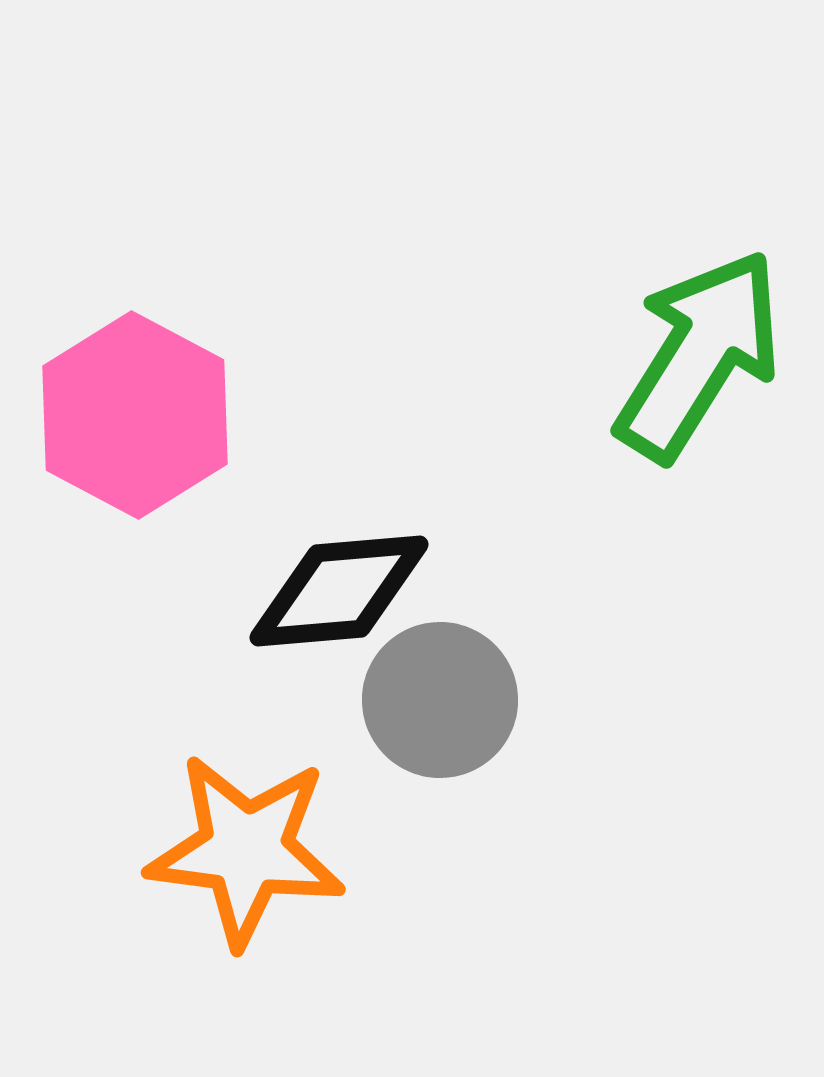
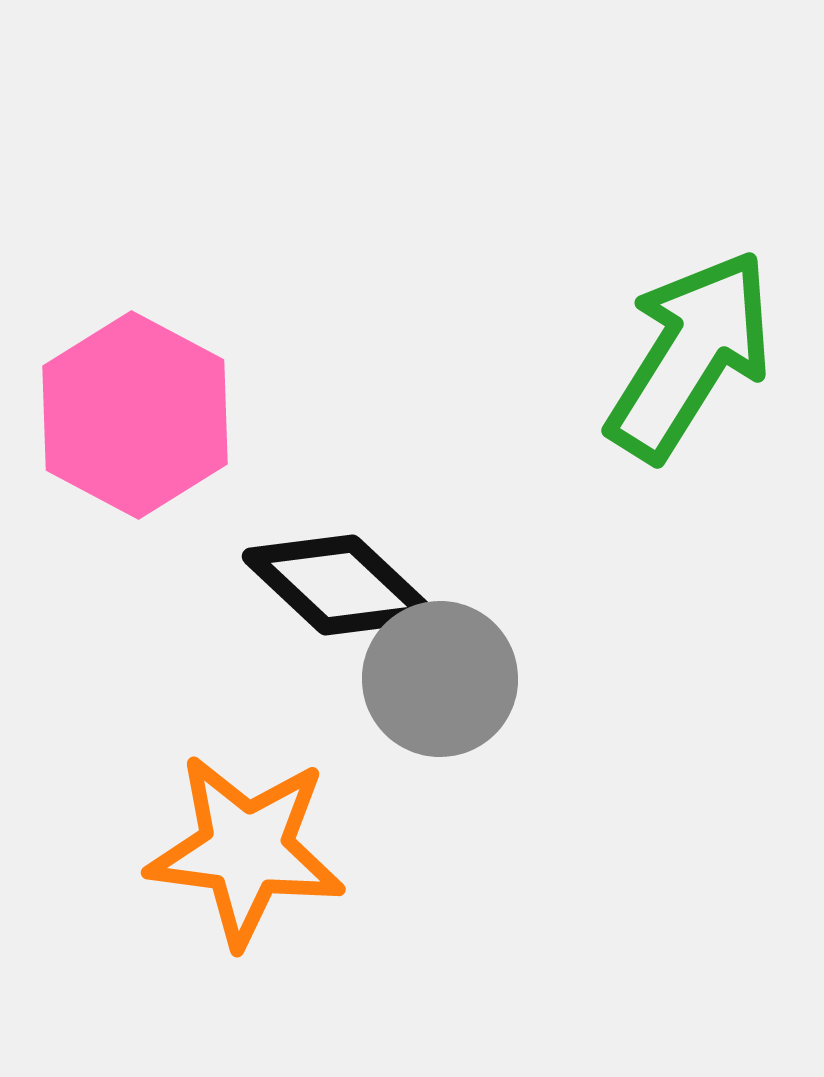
green arrow: moved 9 px left
black diamond: moved 6 px up; rotated 48 degrees clockwise
gray circle: moved 21 px up
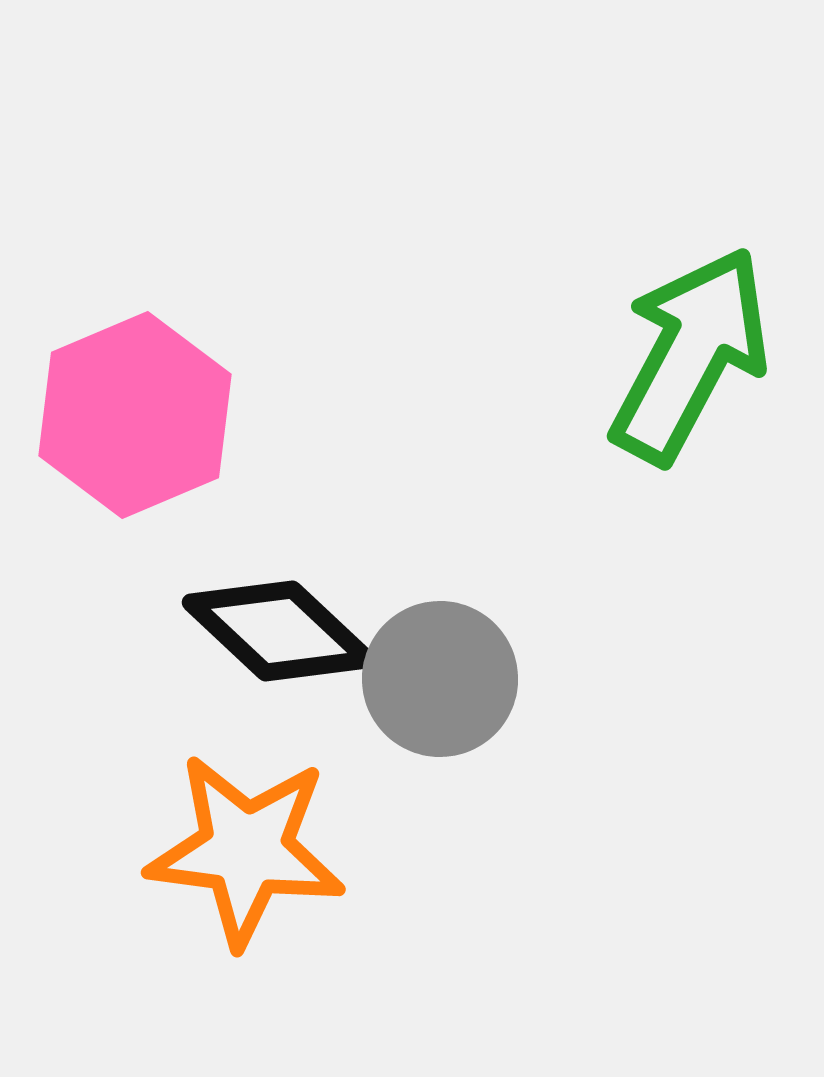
green arrow: rotated 4 degrees counterclockwise
pink hexagon: rotated 9 degrees clockwise
black diamond: moved 60 px left, 46 px down
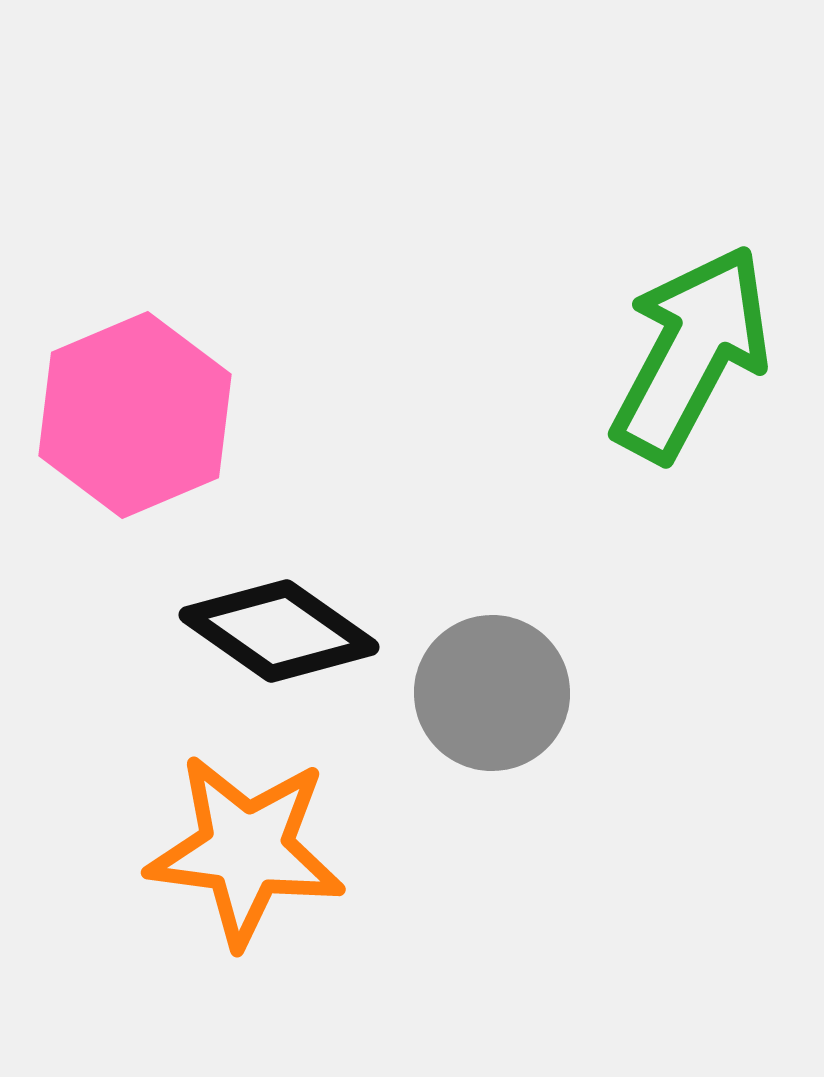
green arrow: moved 1 px right, 2 px up
black diamond: rotated 8 degrees counterclockwise
gray circle: moved 52 px right, 14 px down
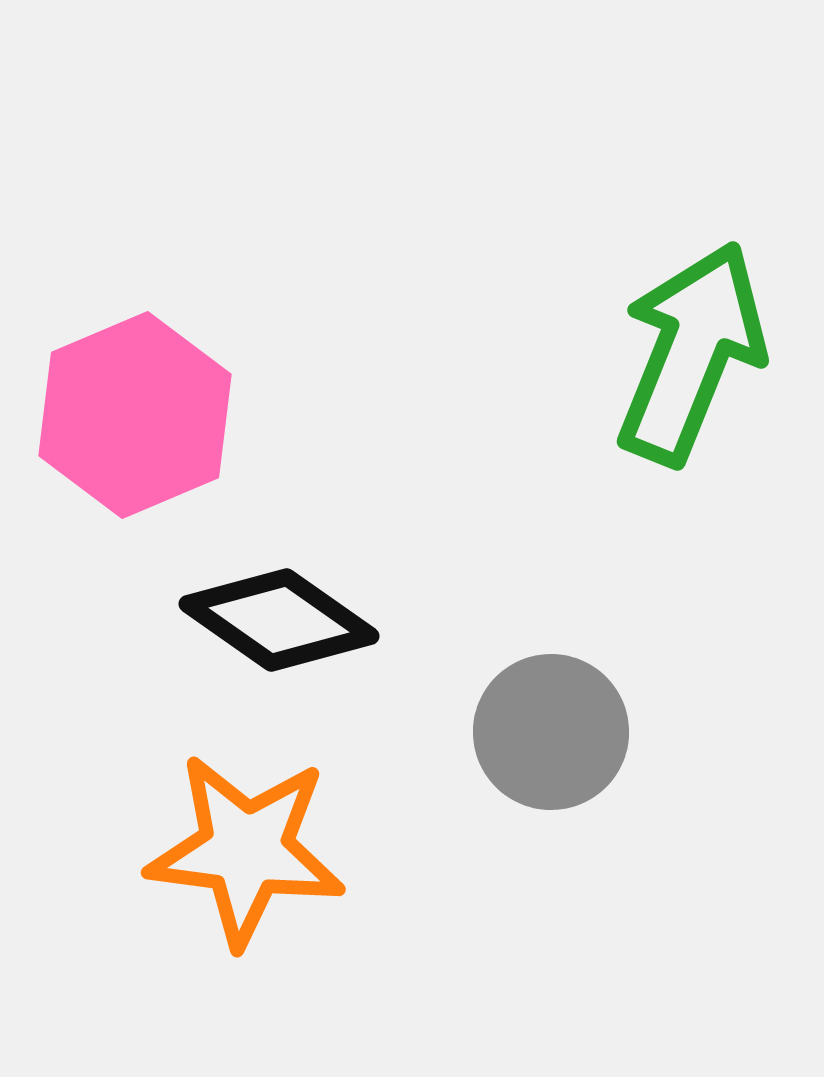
green arrow: rotated 6 degrees counterclockwise
black diamond: moved 11 px up
gray circle: moved 59 px right, 39 px down
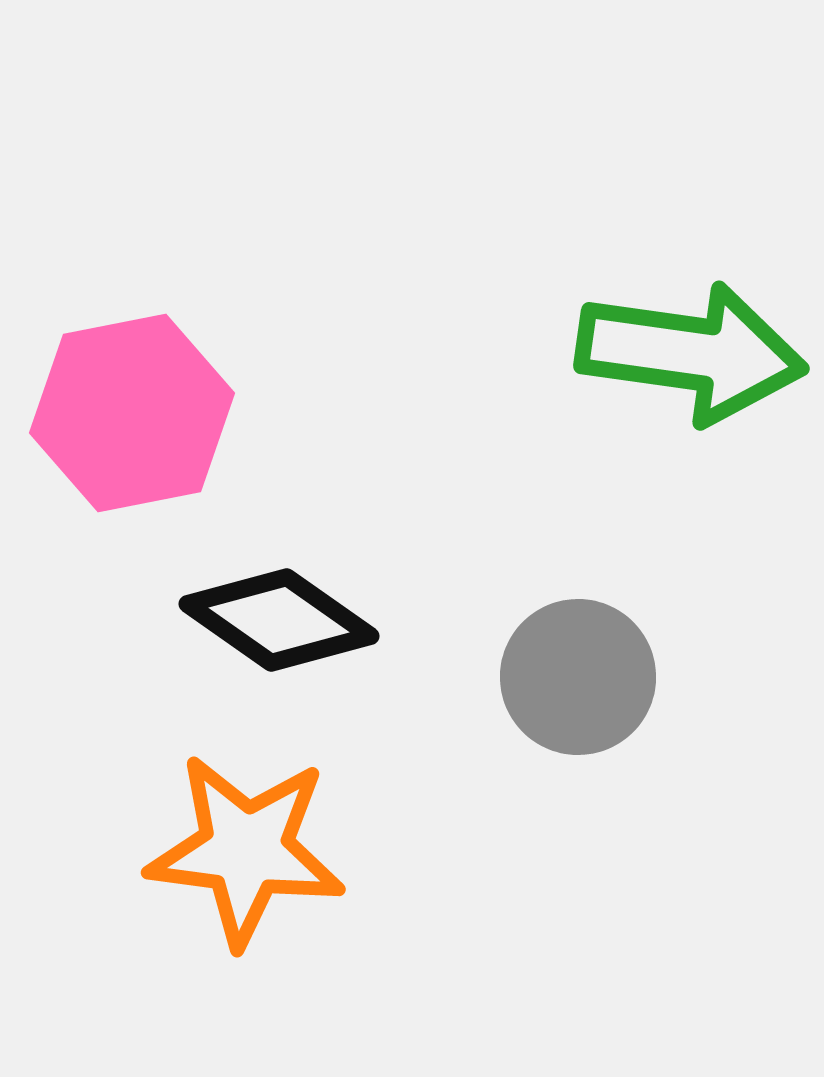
green arrow: rotated 76 degrees clockwise
pink hexagon: moved 3 px left, 2 px up; rotated 12 degrees clockwise
gray circle: moved 27 px right, 55 px up
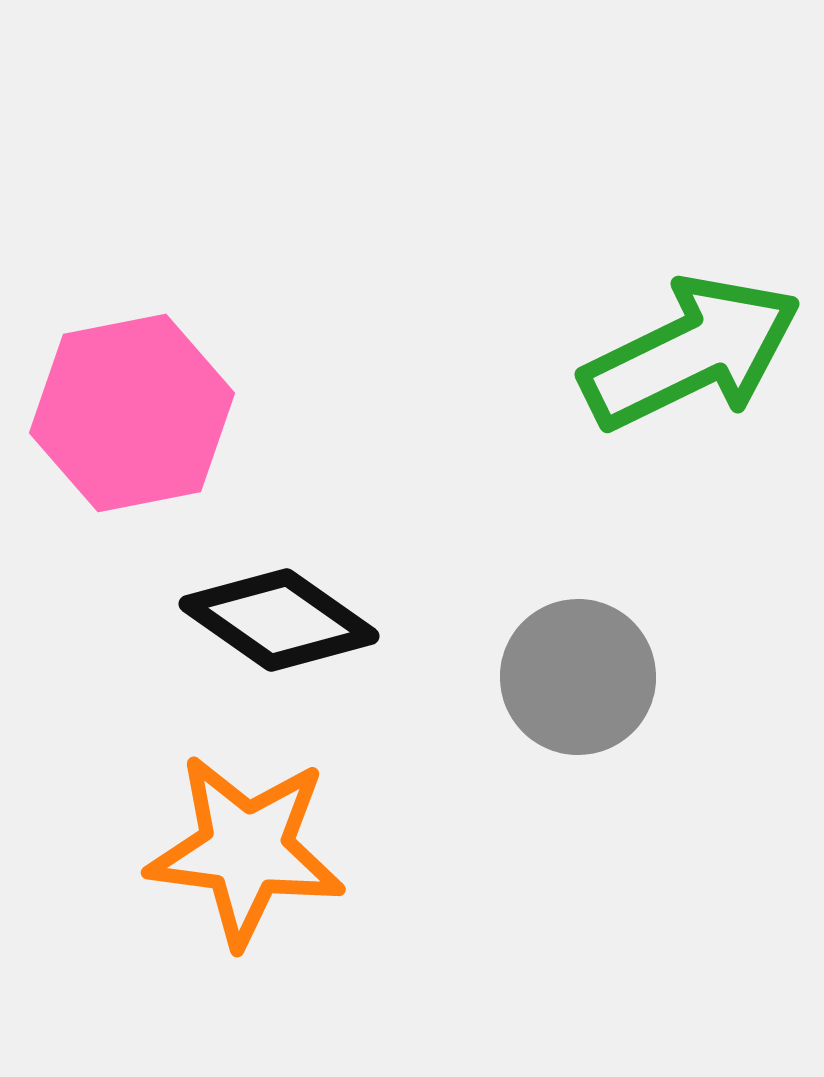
green arrow: rotated 34 degrees counterclockwise
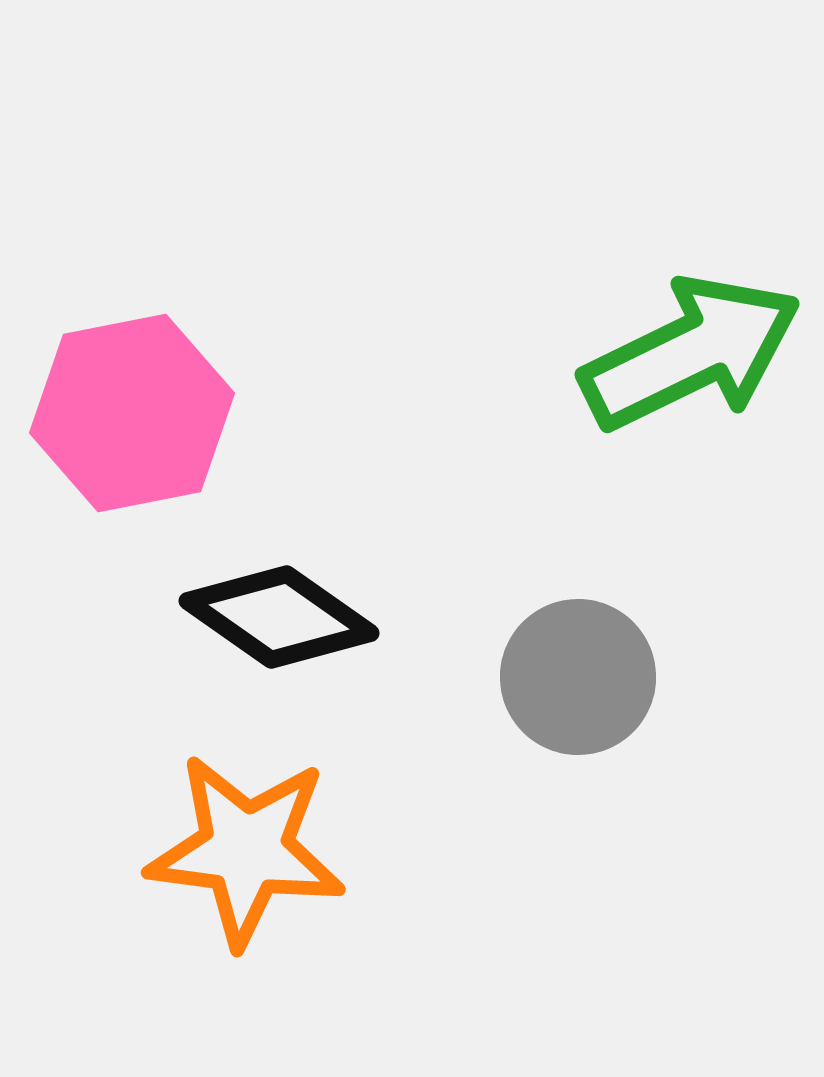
black diamond: moved 3 px up
